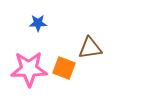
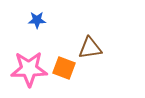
blue star: moved 1 px left, 3 px up
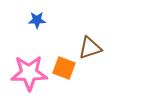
brown triangle: rotated 10 degrees counterclockwise
pink star: moved 4 px down
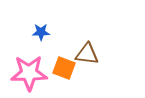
blue star: moved 4 px right, 12 px down
brown triangle: moved 3 px left, 6 px down; rotated 25 degrees clockwise
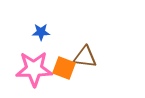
brown triangle: moved 2 px left, 3 px down
pink star: moved 5 px right, 4 px up
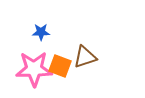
brown triangle: rotated 25 degrees counterclockwise
orange square: moved 4 px left, 2 px up
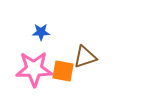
orange square: moved 3 px right, 5 px down; rotated 10 degrees counterclockwise
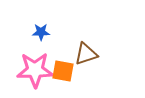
brown triangle: moved 1 px right, 3 px up
pink star: moved 1 px right, 1 px down
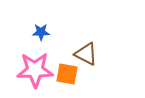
brown triangle: rotated 45 degrees clockwise
orange square: moved 4 px right, 3 px down
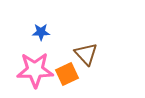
brown triangle: rotated 20 degrees clockwise
orange square: rotated 35 degrees counterclockwise
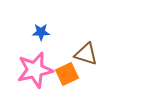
brown triangle: rotated 30 degrees counterclockwise
pink star: rotated 12 degrees counterclockwise
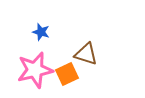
blue star: rotated 18 degrees clockwise
